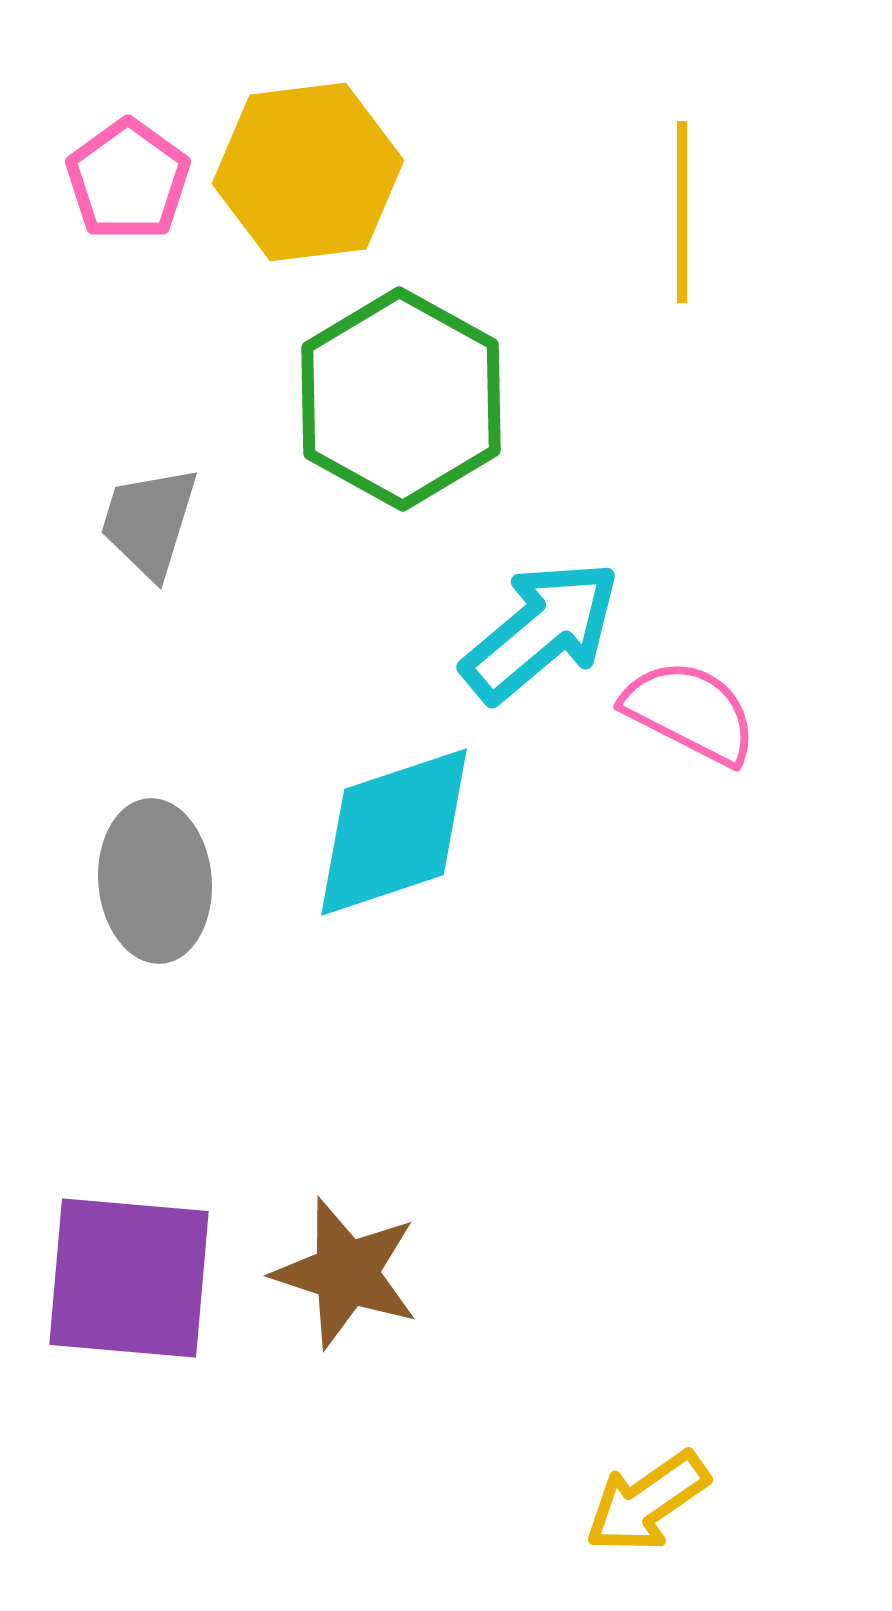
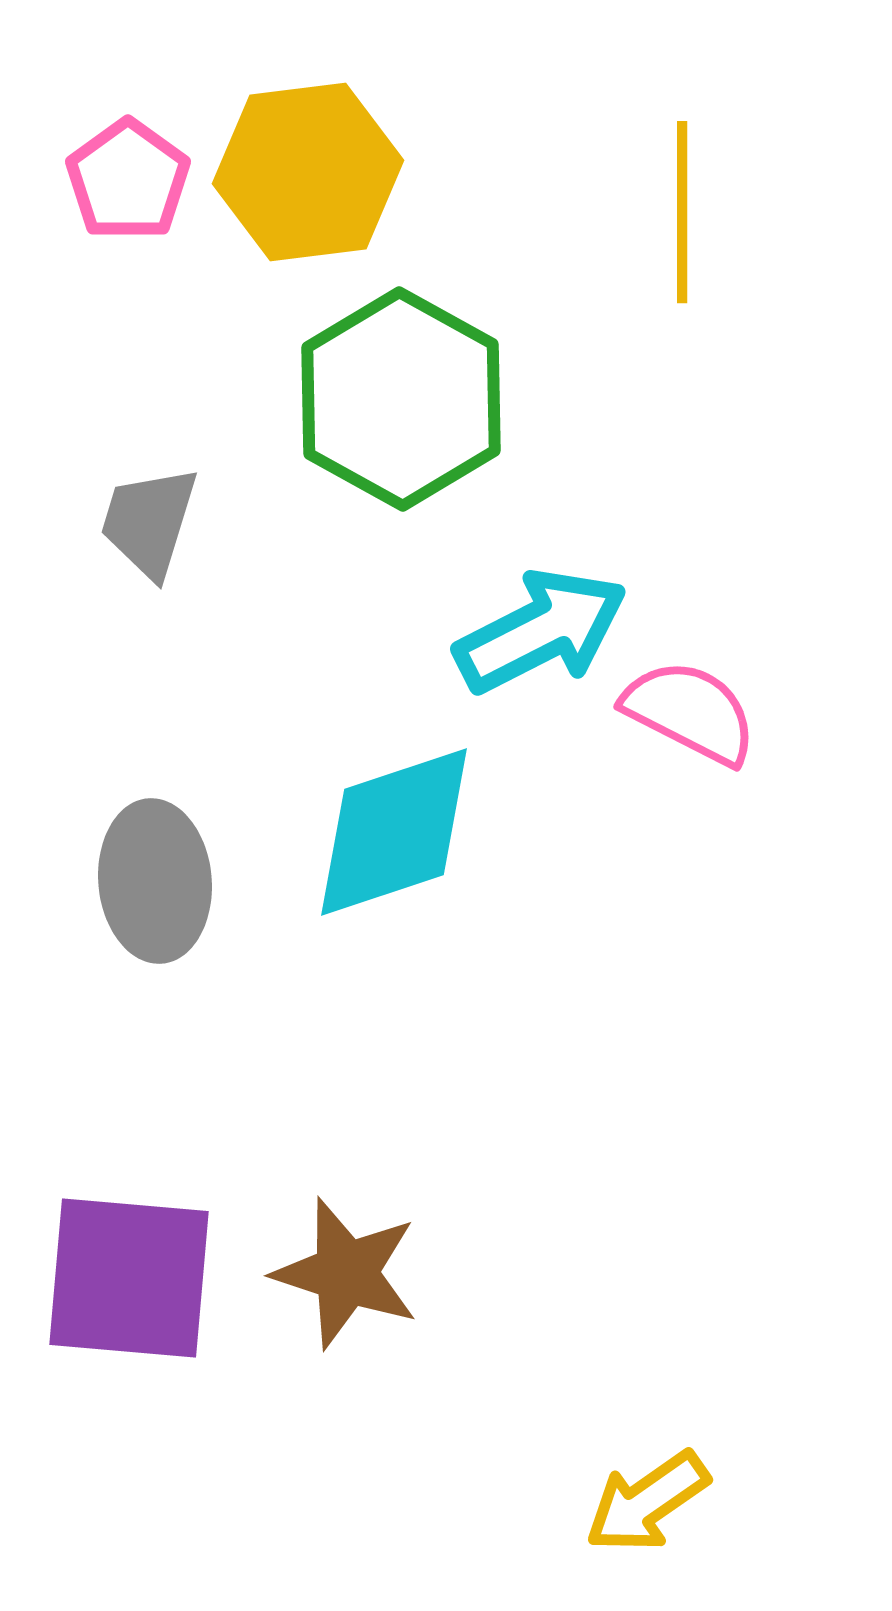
cyan arrow: rotated 13 degrees clockwise
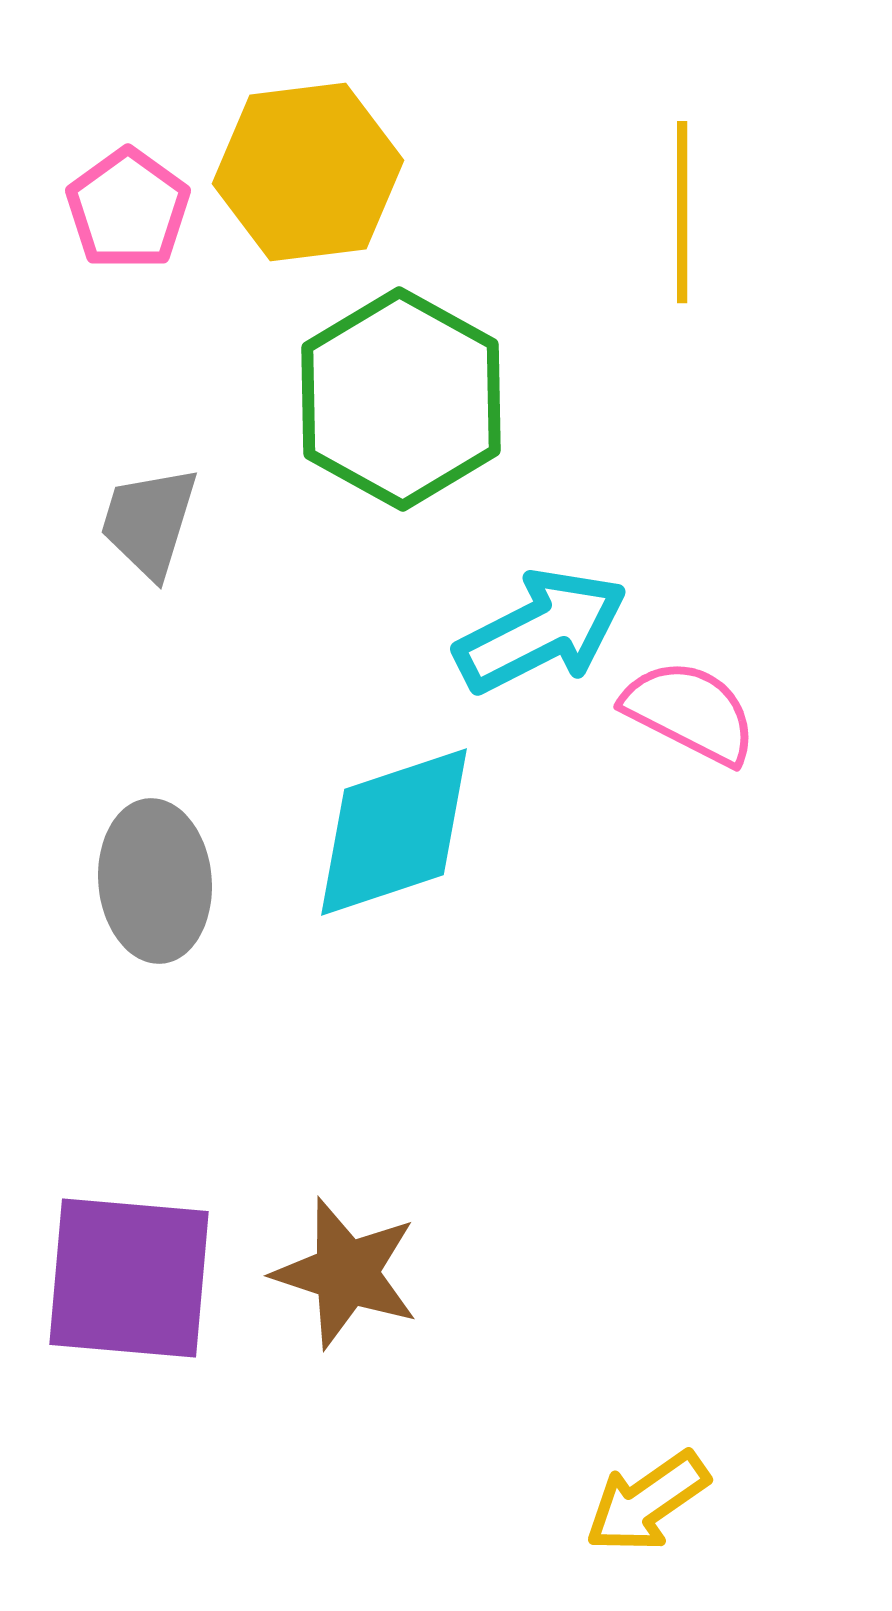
pink pentagon: moved 29 px down
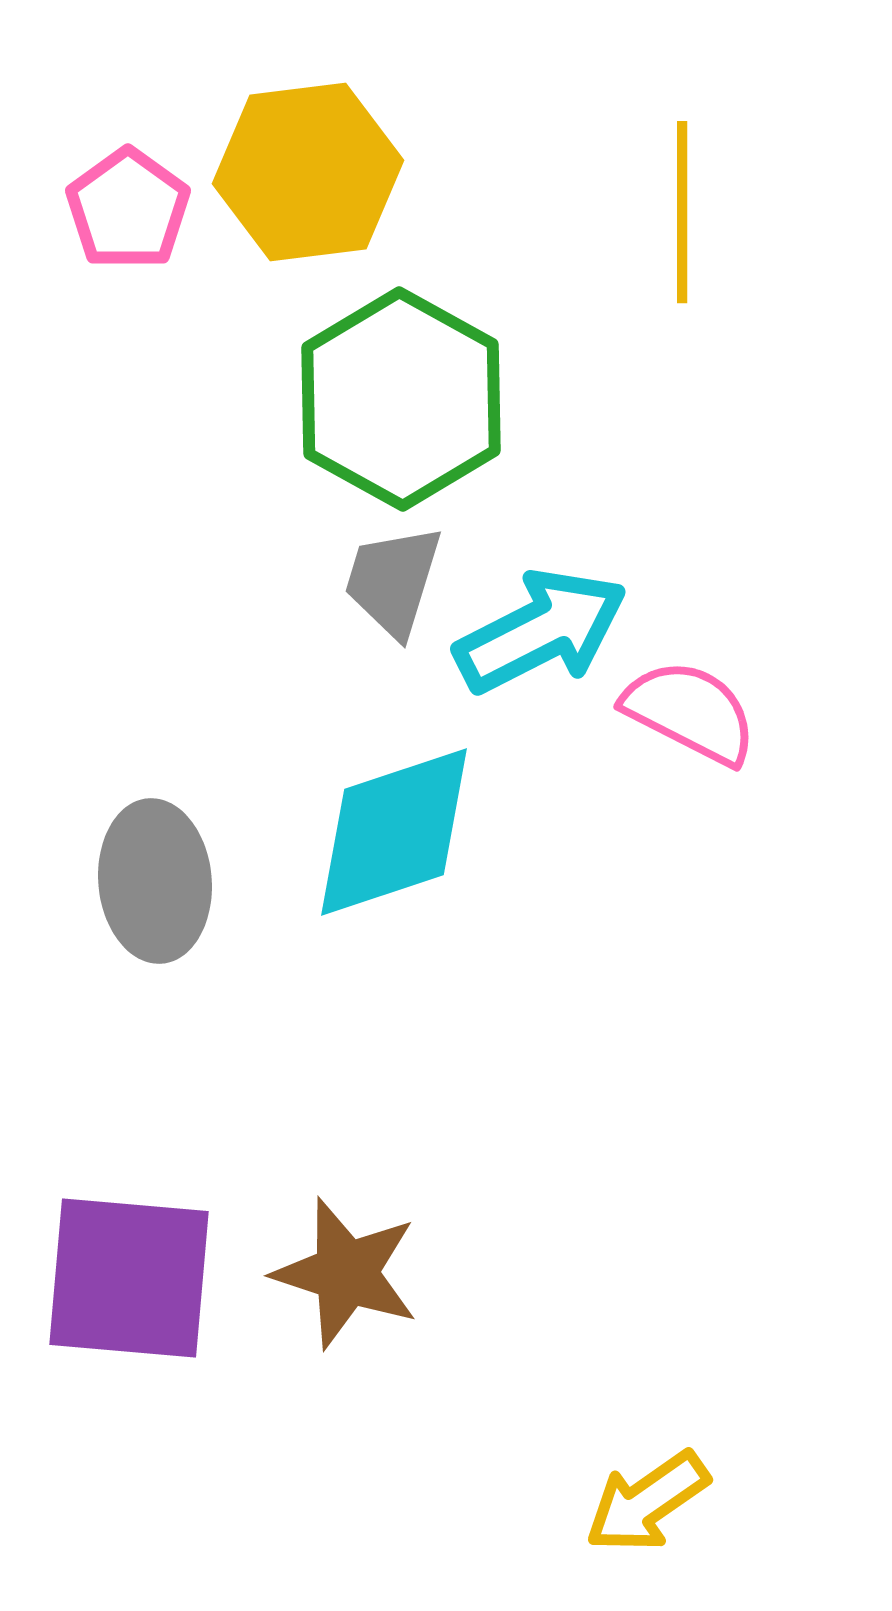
gray trapezoid: moved 244 px right, 59 px down
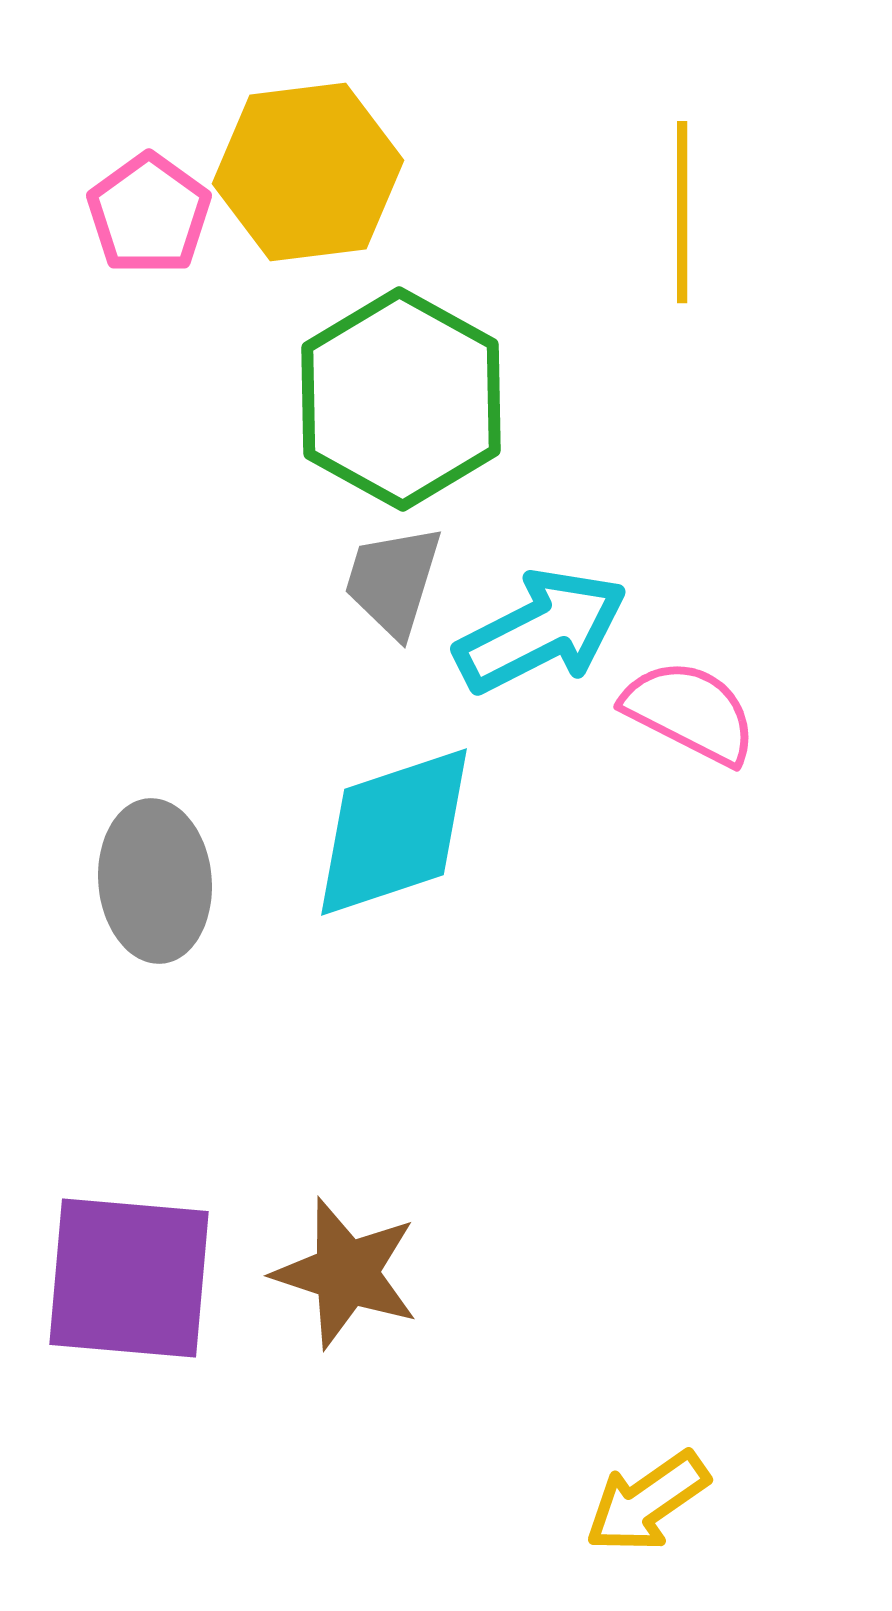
pink pentagon: moved 21 px right, 5 px down
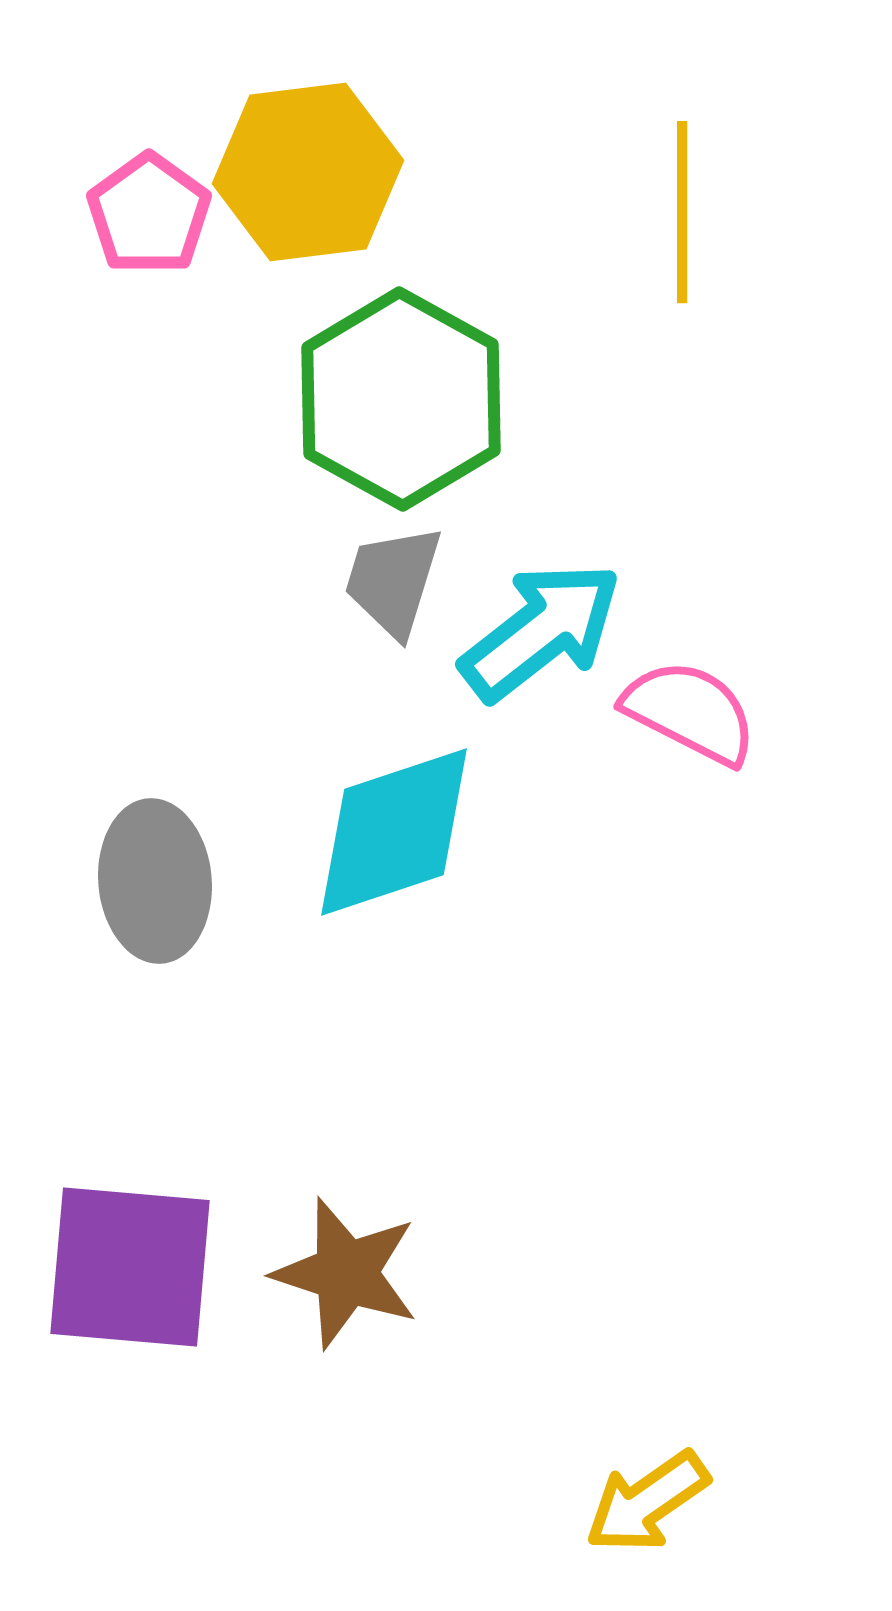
cyan arrow: rotated 11 degrees counterclockwise
purple square: moved 1 px right, 11 px up
